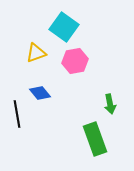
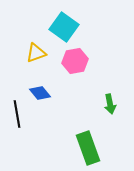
green rectangle: moved 7 px left, 9 px down
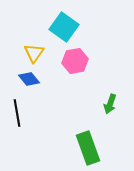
yellow triangle: moved 2 px left; rotated 35 degrees counterclockwise
blue diamond: moved 11 px left, 14 px up
green arrow: rotated 30 degrees clockwise
black line: moved 1 px up
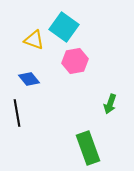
yellow triangle: moved 13 px up; rotated 45 degrees counterclockwise
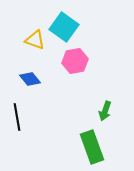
yellow triangle: moved 1 px right
blue diamond: moved 1 px right
green arrow: moved 5 px left, 7 px down
black line: moved 4 px down
green rectangle: moved 4 px right, 1 px up
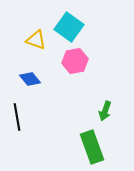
cyan square: moved 5 px right
yellow triangle: moved 1 px right
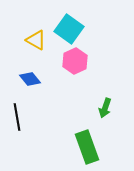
cyan square: moved 2 px down
yellow triangle: rotated 10 degrees clockwise
pink hexagon: rotated 15 degrees counterclockwise
green arrow: moved 3 px up
green rectangle: moved 5 px left
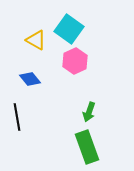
green arrow: moved 16 px left, 4 px down
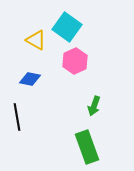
cyan square: moved 2 px left, 2 px up
blue diamond: rotated 40 degrees counterclockwise
green arrow: moved 5 px right, 6 px up
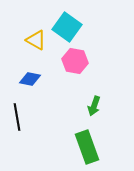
pink hexagon: rotated 25 degrees counterclockwise
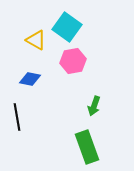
pink hexagon: moved 2 px left; rotated 20 degrees counterclockwise
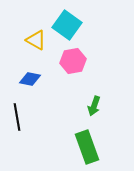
cyan square: moved 2 px up
